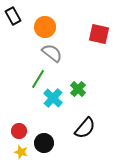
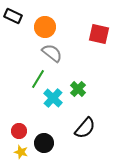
black rectangle: rotated 36 degrees counterclockwise
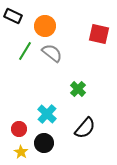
orange circle: moved 1 px up
green line: moved 13 px left, 28 px up
cyan cross: moved 6 px left, 16 px down
red circle: moved 2 px up
yellow star: rotated 16 degrees clockwise
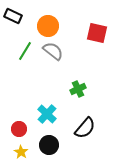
orange circle: moved 3 px right
red square: moved 2 px left, 1 px up
gray semicircle: moved 1 px right, 2 px up
green cross: rotated 21 degrees clockwise
black circle: moved 5 px right, 2 px down
